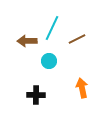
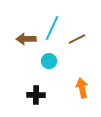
brown arrow: moved 1 px left, 2 px up
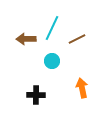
cyan circle: moved 3 px right
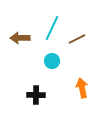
brown arrow: moved 6 px left, 1 px up
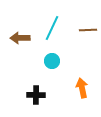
brown line: moved 11 px right, 9 px up; rotated 24 degrees clockwise
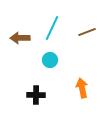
brown line: moved 1 px left, 2 px down; rotated 18 degrees counterclockwise
cyan circle: moved 2 px left, 1 px up
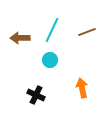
cyan line: moved 2 px down
black cross: rotated 24 degrees clockwise
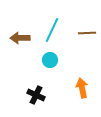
brown line: moved 1 px down; rotated 18 degrees clockwise
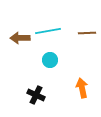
cyan line: moved 4 px left, 1 px down; rotated 55 degrees clockwise
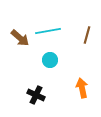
brown line: moved 2 px down; rotated 72 degrees counterclockwise
brown arrow: rotated 138 degrees counterclockwise
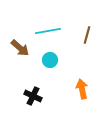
brown arrow: moved 10 px down
orange arrow: moved 1 px down
black cross: moved 3 px left, 1 px down
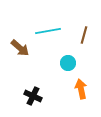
brown line: moved 3 px left
cyan circle: moved 18 px right, 3 px down
orange arrow: moved 1 px left
